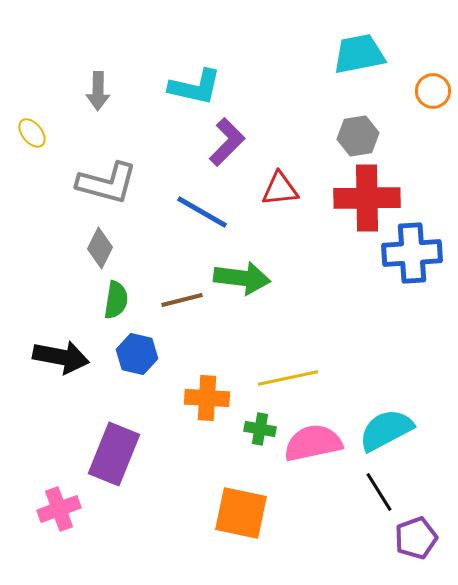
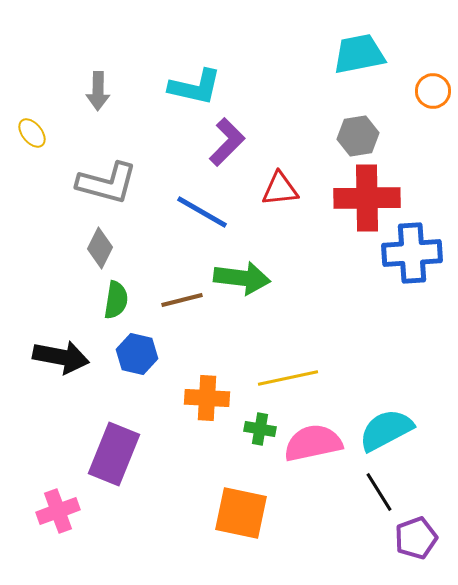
pink cross: moved 1 px left, 2 px down
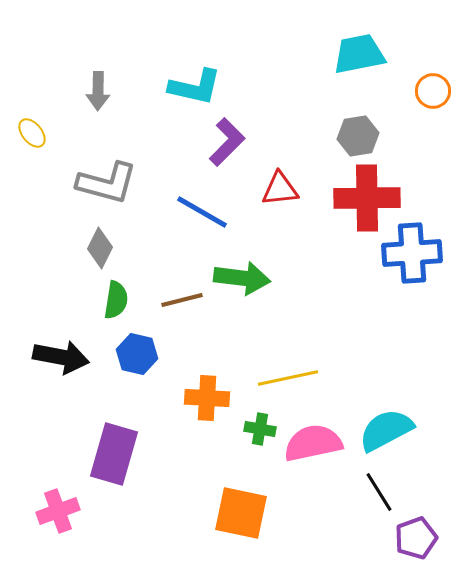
purple rectangle: rotated 6 degrees counterclockwise
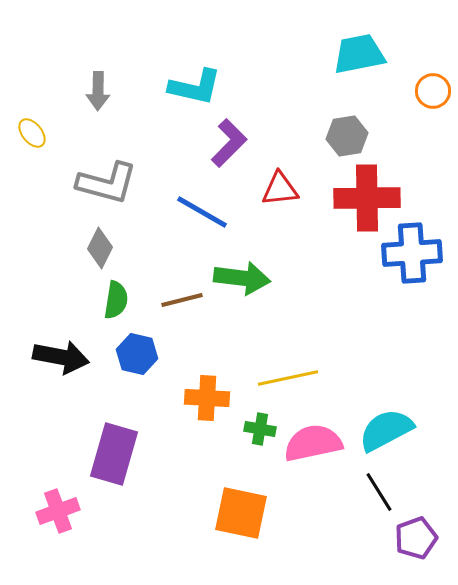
gray hexagon: moved 11 px left
purple L-shape: moved 2 px right, 1 px down
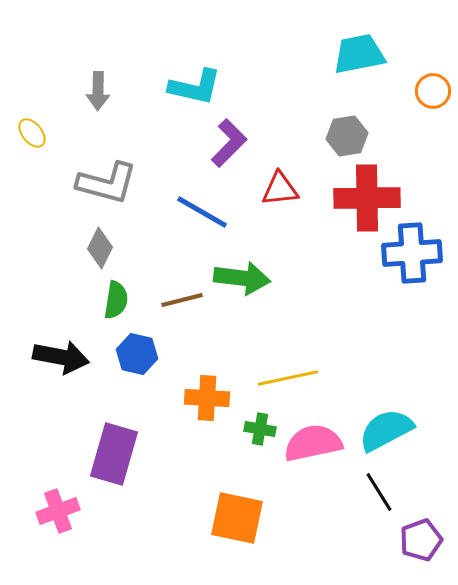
orange square: moved 4 px left, 5 px down
purple pentagon: moved 5 px right, 2 px down
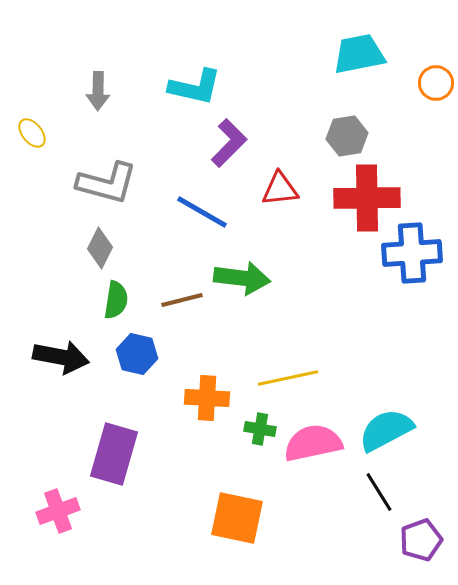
orange circle: moved 3 px right, 8 px up
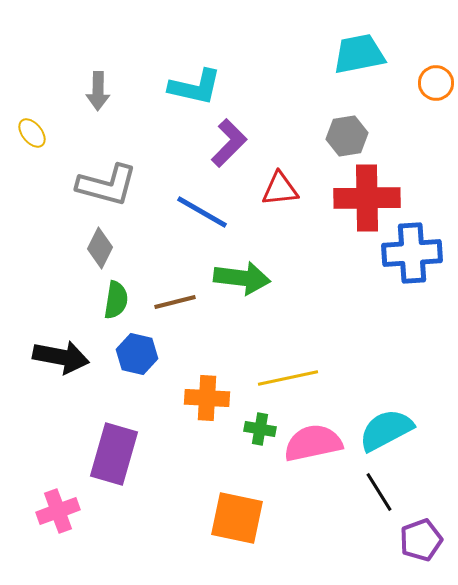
gray L-shape: moved 2 px down
brown line: moved 7 px left, 2 px down
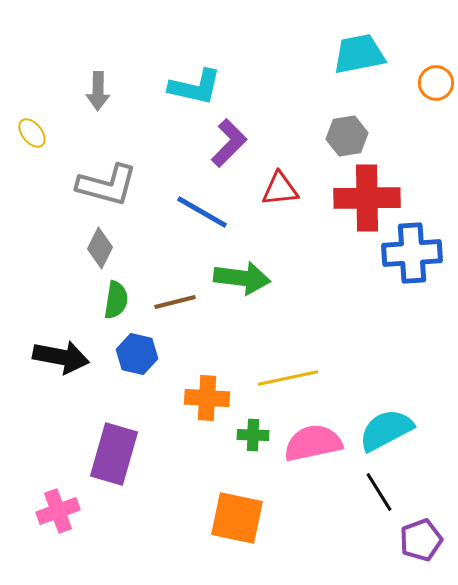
green cross: moved 7 px left, 6 px down; rotated 8 degrees counterclockwise
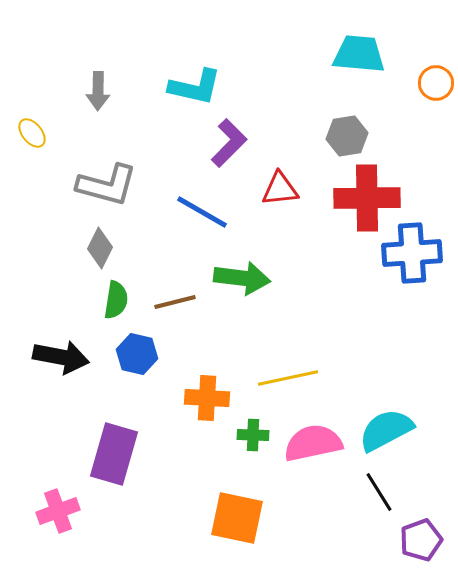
cyan trapezoid: rotated 16 degrees clockwise
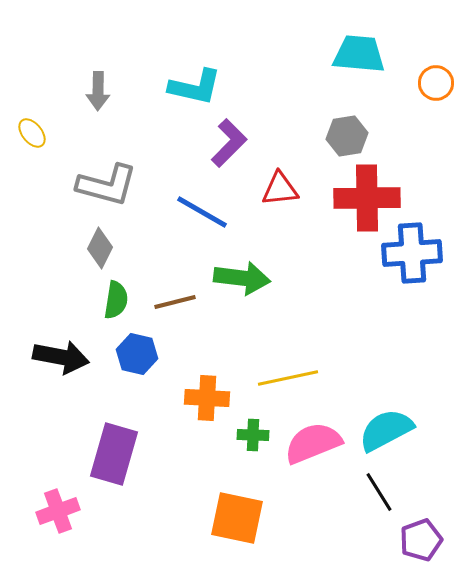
pink semicircle: rotated 10 degrees counterclockwise
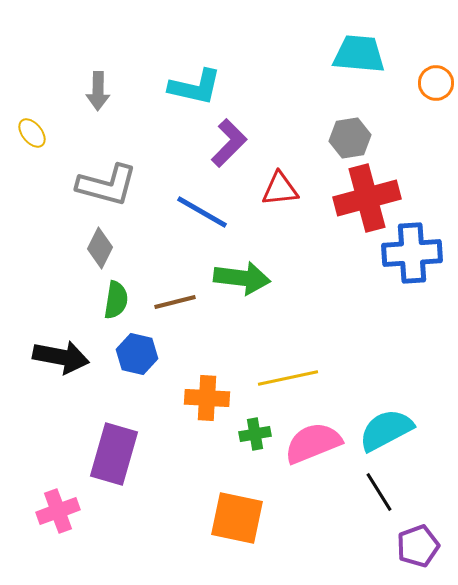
gray hexagon: moved 3 px right, 2 px down
red cross: rotated 14 degrees counterclockwise
green cross: moved 2 px right, 1 px up; rotated 12 degrees counterclockwise
purple pentagon: moved 3 px left, 6 px down
